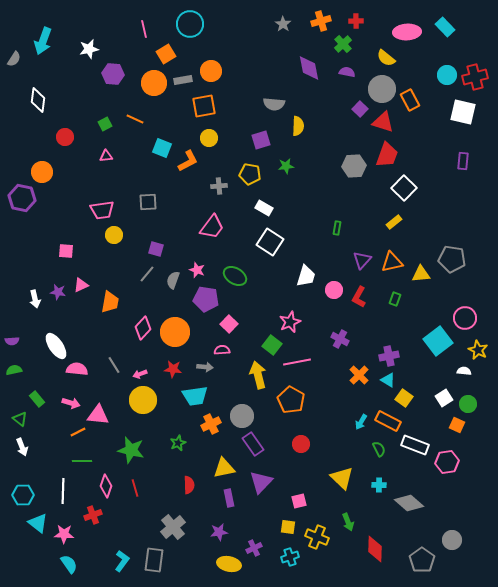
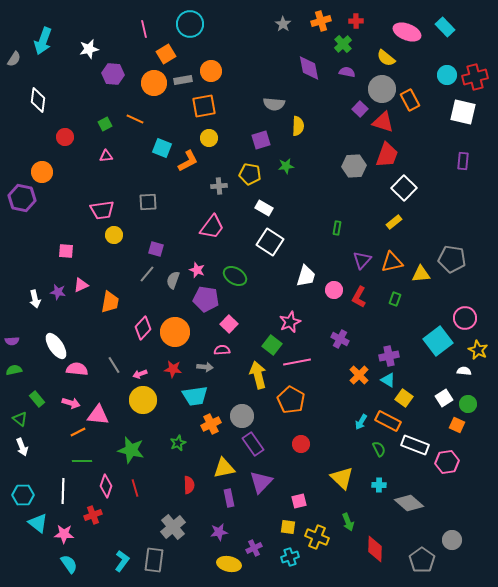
pink ellipse at (407, 32): rotated 24 degrees clockwise
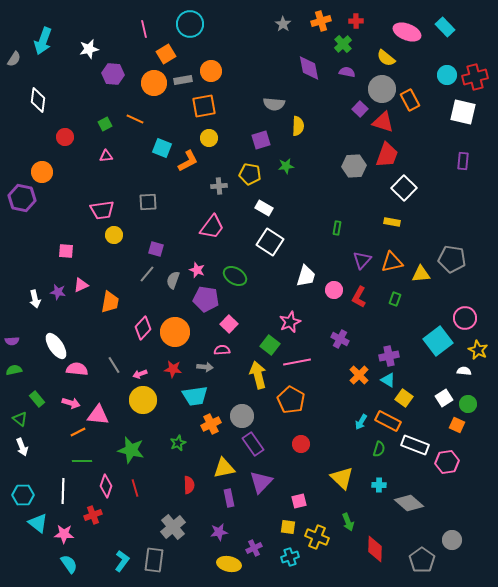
yellow rectangle at (394, 222): moved 2 px left; rotated 49 degrees clockwise
green square at (272, 345): moved 2 px left
green semicircle at (379, 449): rotated 42 degrees clockwise
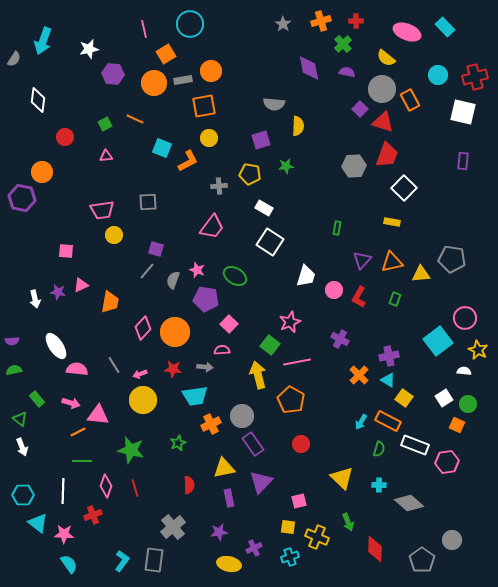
cyan circle at (447, 75): moved 9 px left
gray line at (147, 274): moved 3 px up
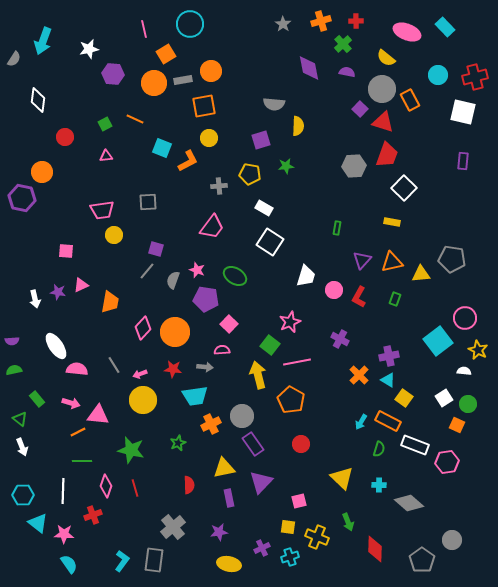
purple cross at (254, 548): moved 8 px right
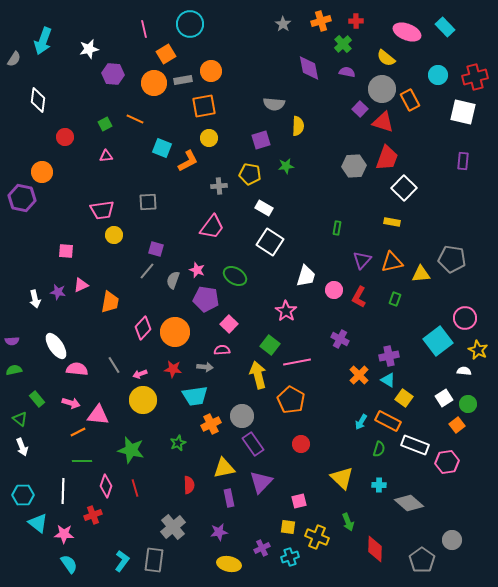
red trapezoid at (387, 155): moved 3 px down
pink star at (290, 322): moved 4 px left, 11 px up; rotated 15 degrees counterclockwise
orange square at (457, 425): rotated 28 degrees clockwise
